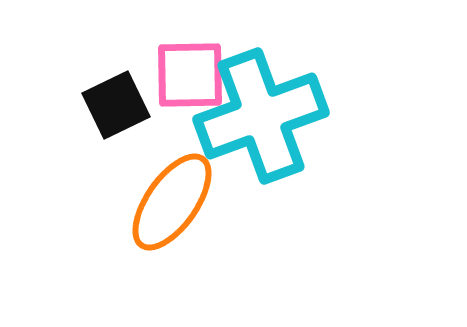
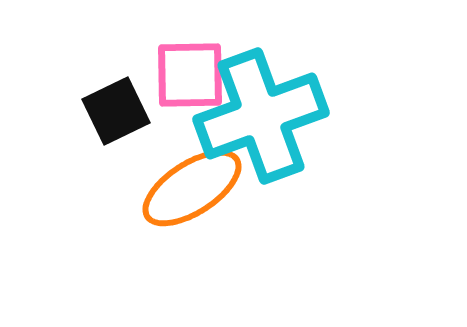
black square: moved 6 px down
orange ellipse: moved 20 px right, 14 px up; rotated 22 degrees clockwise
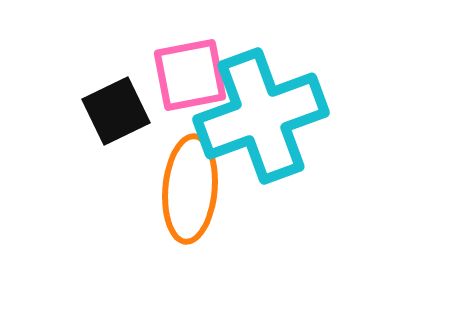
pink square: rotated 10 degrees counterclockwise
orange ellipse: moved 2 px left, 1 px down; rotated 52 degrees counterclockwise
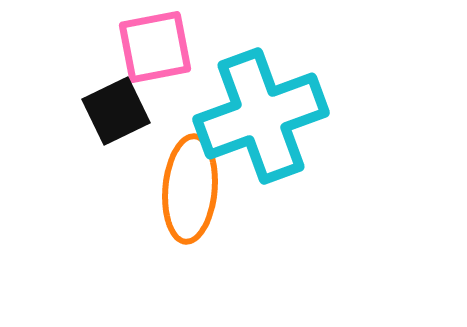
pink square: moved 35 px left, 28 px up
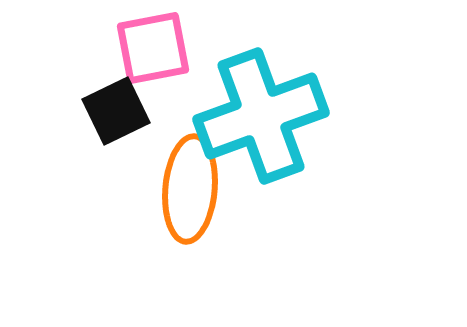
pink square: moved 2 px left, 1 px down
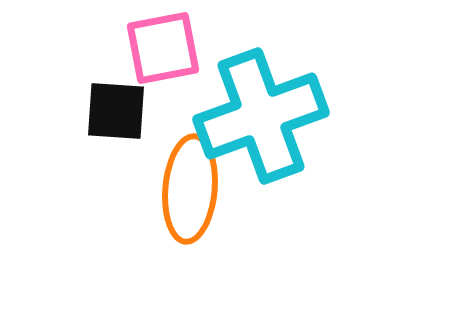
pink square: moved 10 px right
black square: rotated 30 degrees clockwise
